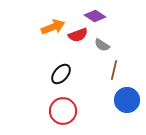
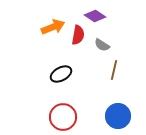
red semicircle: rotated 60 degrees counterclockwise
black ellipse: rotated 20 degrees clockwise
blue circle: moved 9 px left, 16 px down
red circle: moved 6 px down
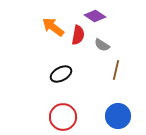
orange arrow: rotated 120 degrees counterclockwise
brown line: moved 2 px right
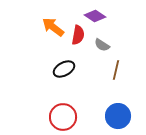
black ellipse: moved 3 px right, 5 px up
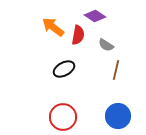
gray semicircle: moved 4 px right
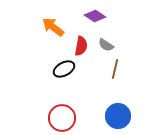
red semicircle: moved 3 px right, 11 px down
brown line: moved 1 px left, 1 px up
red circle: moved 1 px left, 1 px down
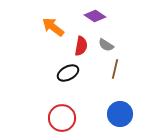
black ellipse: moved 4 px right, 4 px down
blue circle: moved 2 px right, 2 px up
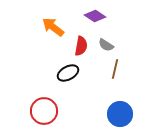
red circle: moved 18 px left, 7 px up
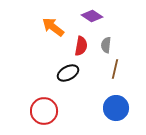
purple diamond: moved 3 px left
gray semicircle: rotated 63 degrees clockwise
blue circle: moved 4 px left, 6 px up
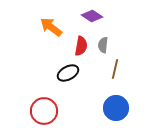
orange arrow: moved 2 px left
gray semicircle: moved 3 px left
